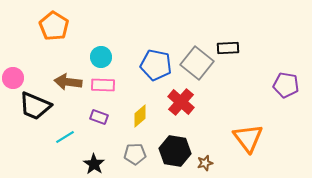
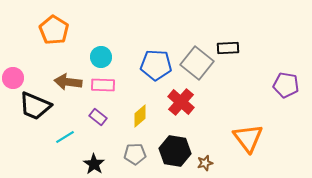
orange pentagon: moved 4 px down
blue pentagon: rotated 8 degrees counterclockwise
purple rectangle: moved 1 px left; rotated 18 degrees clockwise
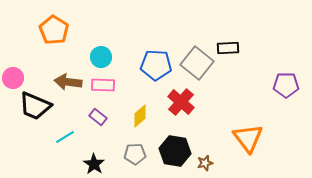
purple pentagon: rotated 10 degrees counterclockwise
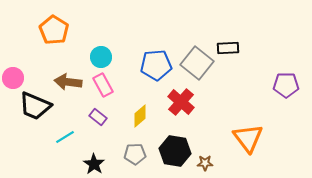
blue pentagon: rotated 8 degrees counterclockwise
pink rectangle: rotated 60 degrees clockwise
brown star: rotated 14 degrees clockwise
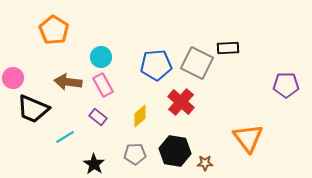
gray square: rotated 12 degrees counterclockwise
black trapezoid: moved 2 px left, 3 px down
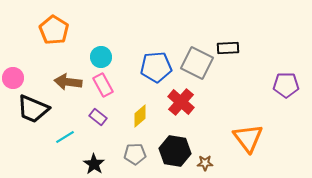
blue pentagon: moved 2 px down
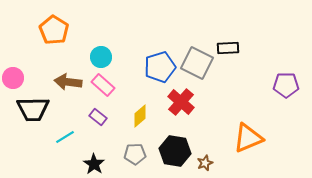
blue pentagon: moved 4 px right; rotated 12 degrees counterclockwise
pink rectangle: rotated 20 degrees counterclockwise
black trapezoid: rotated 24 degrees counterclockwise
orange triangle: rotated 44 degrees clockwise
brown star: rotated 21 degrees counterclockwise
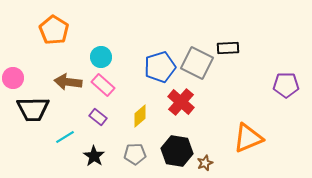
black hexagon: moved 2 px right
black star: moved 8 px up
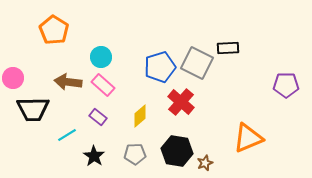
cyan line: moved 2 px right, 2 px up
